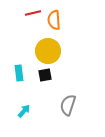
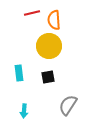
red line: moved 1 px left
yellow circle: moved 1 px right, 5 px up
black square: moved 3 px right, 2 px down
gray semicircle: rotated 15 degrees clockwise
cyan arrow: rotated 144 degrees clockwise
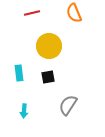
orange semicircle: moved 20 px right, 7 px up; rotated 18 degrees counterclockwise
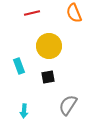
cyan rectangle: moved 7 px up; rotated 14 degrees counterclockwise
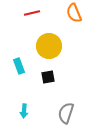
gray semicircle: moved 2 px left, 8 px down; rotated 15 degrees counterclockwise
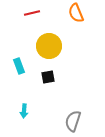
orange semicircle: moved 2 px right
gray semicircle: moved 7 px right, 8 px down
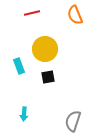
orange semicircle: moved 1 px left, 2 px down
yellow circle: moved 4 px left, 3 px down
cyan arrow: moved 3 px down
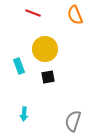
red line: moved 1 px right; rotated 35 degrees clockwise
